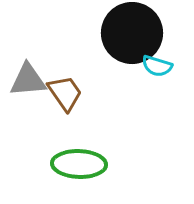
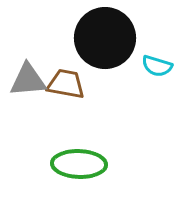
black circle: moved 27 px left, 5 px down
brown trapezoid: moved 1 px right, 9 px up; rotated 45 degrees counterclockwise
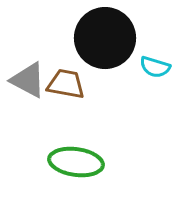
cyan semicircle: moved 2 px left, 1 px down
gray triangle: rotated 33 degrees clockwise
green ellipse: moved 3 px left, 2 px up; rotated 6 degrees clockwise
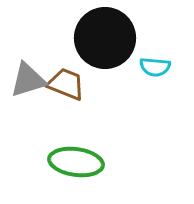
cyan semicircle: rotated 12 degrees counterclockwise
gray triangle: rotated 45 degrees counterclockwise
brown trapezoid: rotated 12 degrees clockwise
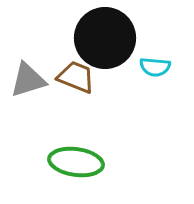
brown trapezoid: moved 10 px right, 7 px up
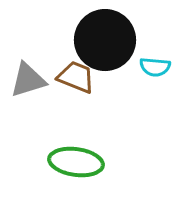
black circle: moved 2 px down
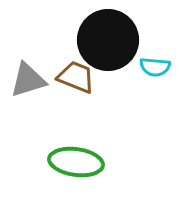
black circle: moved 3 px right
